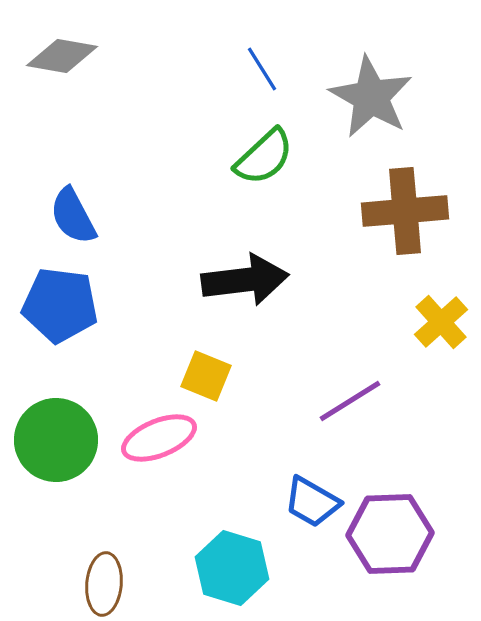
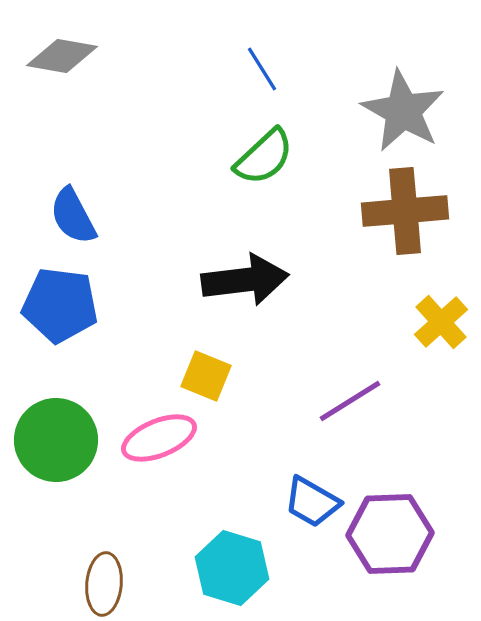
gray star: moved 32 px right, 14 px down
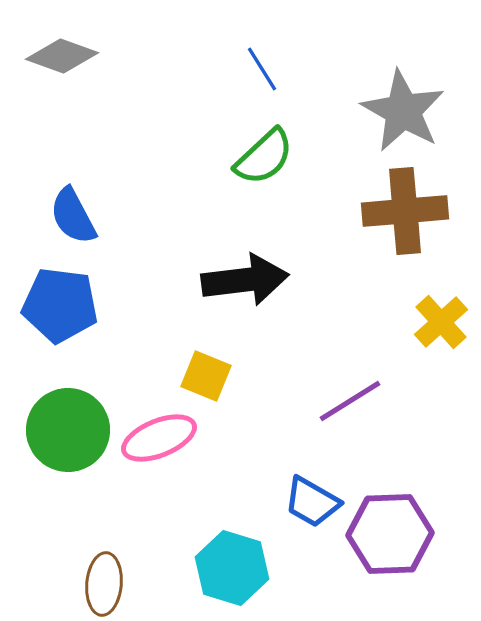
gray diamond: rotated 10 degrees clockwise
green circle: moved 12 px right, 10 px up
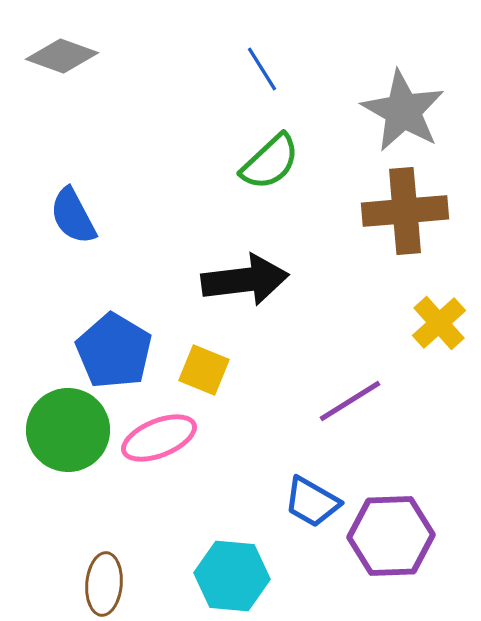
green semicircle: moved 6 px right, 5 px down
blue pentagon: moved 54 px right, 46 px down; rotated 24 degrees clockwise
yellow cross: moved 2 px left, 1 px down
yellow square: moved 2 px left, 6 px up
purple hexagon: moved 1 px right, 2 px down
cyan hexagon: moved 8 px down; rotated 12 degrees counterclockwise
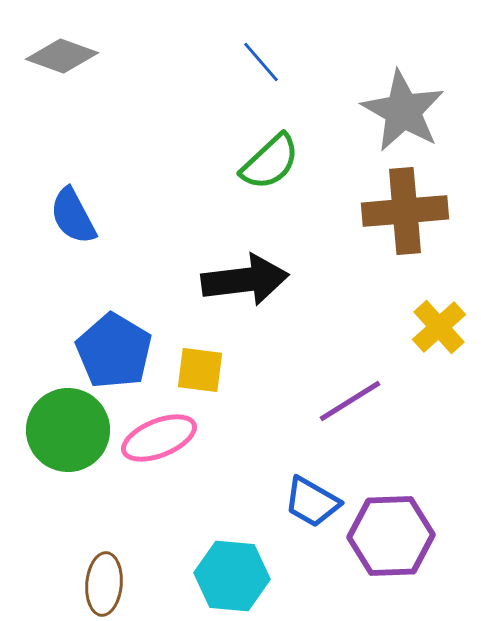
blue line: moved 1 px left, 7 px up; rotated 9 degrees counterclockwise
yellow cross: moved 4 px down
yellow square: moved 4 px left; rotated 15 degrees counterclockwise
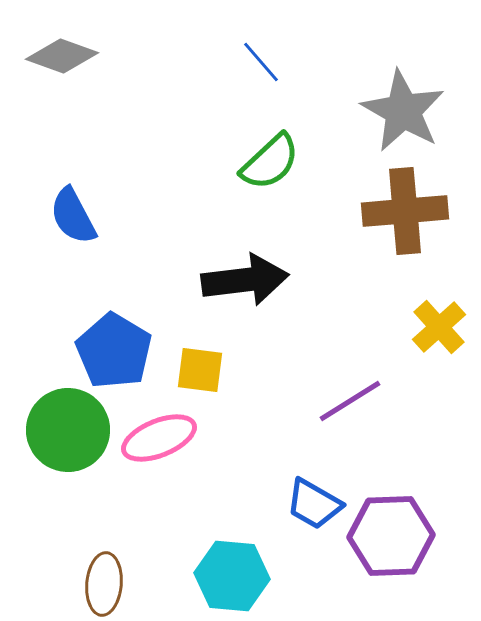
blue trapezoid: moved 2 px right, 2 px down
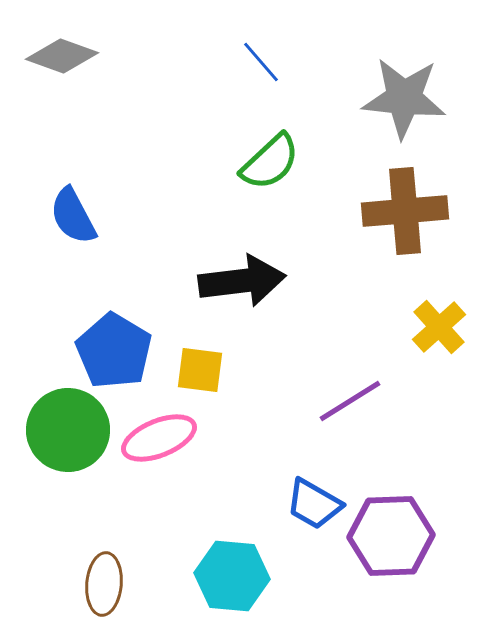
gray star: moved 1 px right, 13 px up; rotated 24 degrees counterclockwise
black arrow: moved 3 px left, 1 px down
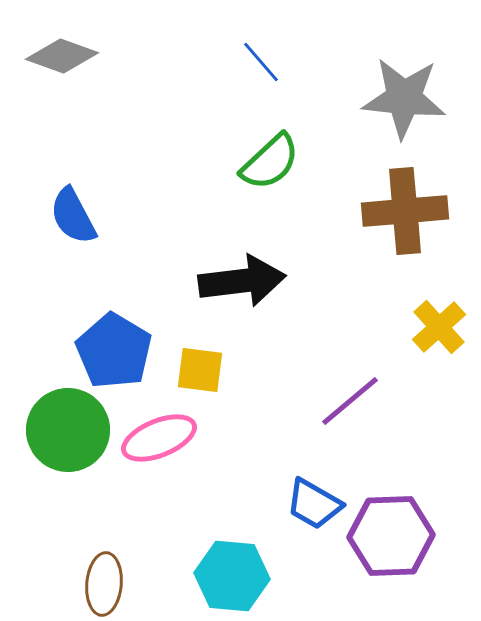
purple line: rotated 8 degrees counterclockwise
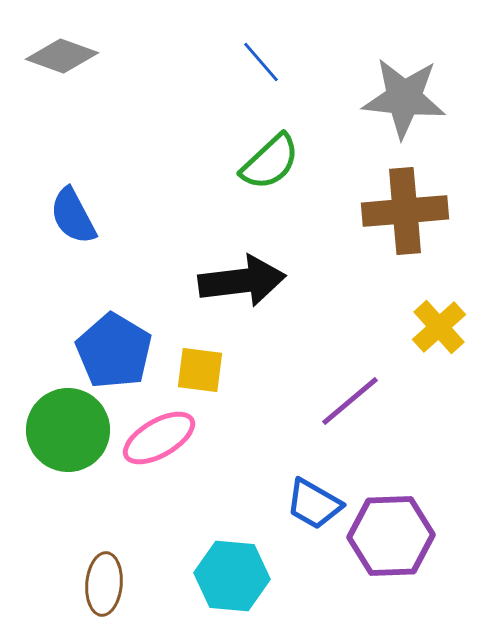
pink ellipse: rotated 8 degrees counterclockwise
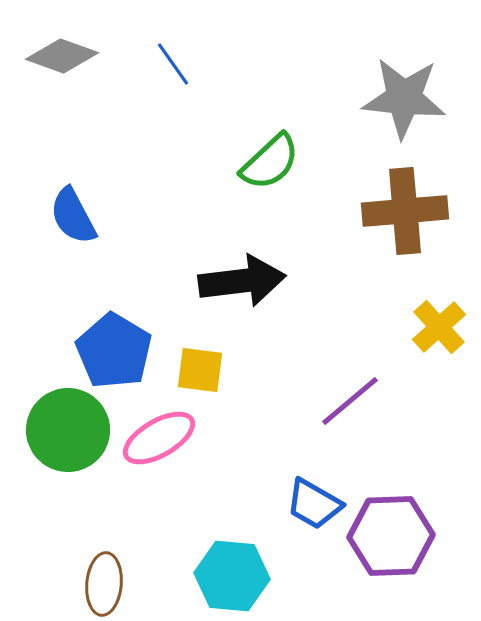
blue line: moved 88 px left, 2 px down; rotated 6 degrees clockwise
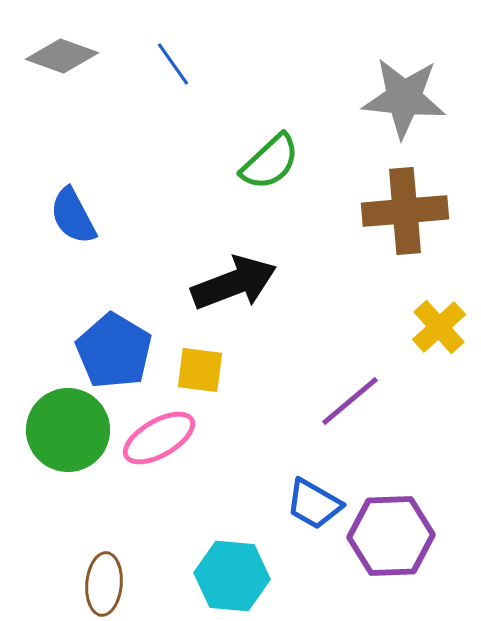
black arrow: moved 8 px left, 2 px down; rotated 14 degrees counterclockwise
